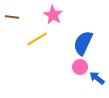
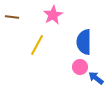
pink star: rotated 12 degrees clockwise
yellow line: moved 6 px down; rotated 30 degrees counterclockwise
blue semicircle: moved 1 px right, 1 px up; rotated 25 degrees counterclockwise
blue arrow: moved 1 px left
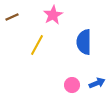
brown line: rotated 32 degrees counterclockwise
pink circle: moved 8 px left, 18 px down
blue arrow: moved 1 px right, 5 px down; rotated 119 degrees clockwise
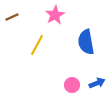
pink star: moved 2 px right
blue semicircle: moved 2 px right; rotated 10 degrees counterclockwise
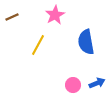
yellow line: moved 1 px right
pink circle: moved 1 px right
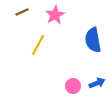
brown line: moved 10 px right, 5 px up
blue semicircle: moved 7 px right, 2 px up
pink circle: moved 1 px down
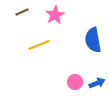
yellow line: moved 1 px right; rotated 40 degrees clockwise
pink circle: moved 2 px right, 4 px up
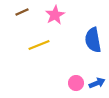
pink circle: moved 1 px right, 1 px down
